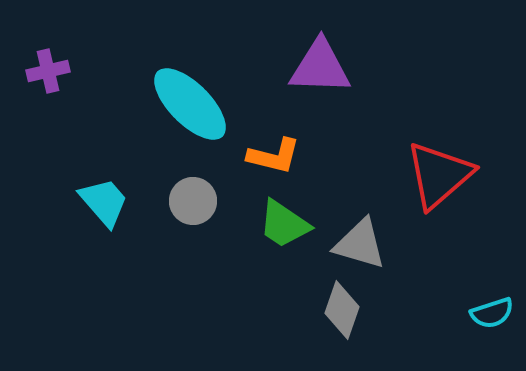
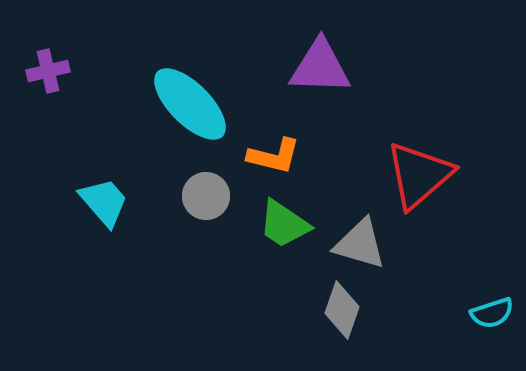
red triangle: moved 20 px left
gray circle: moved 13 px right, 5 px up
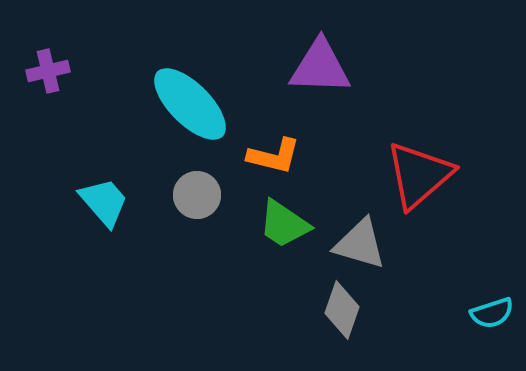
gray circle: moved 9 px left, 1 px up
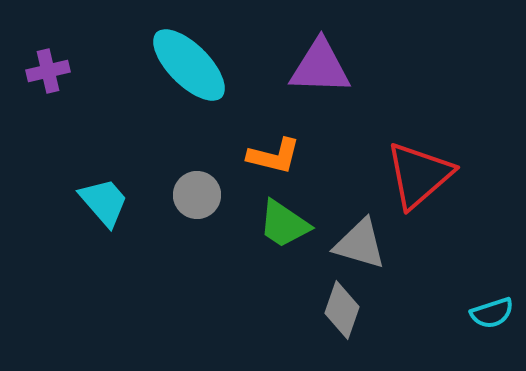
cyan ellipse: moved 1 px left, 39 px up
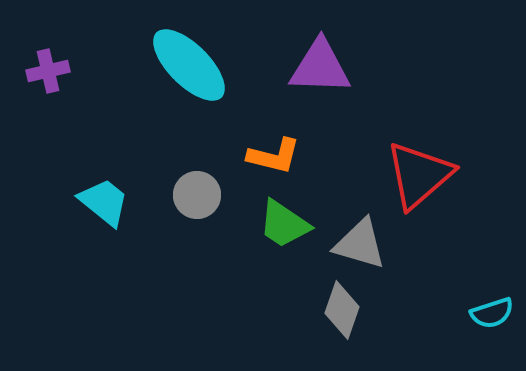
cyan trapezoid: rotated 10 degrees counterclockwise
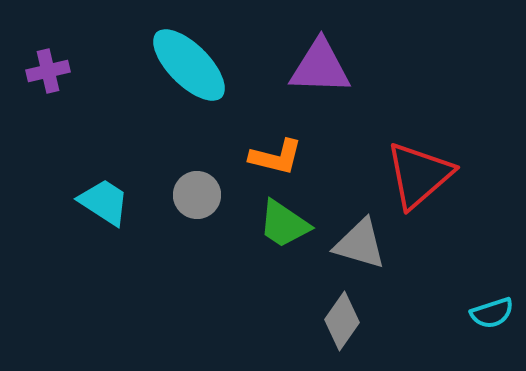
orange L-shape: moved 2 px right, 1 px down
cyan trapezoid: rotated 6 degrees counterclockwise
gray diamond: moved 11 px down; rotated 16 degrees clockwise
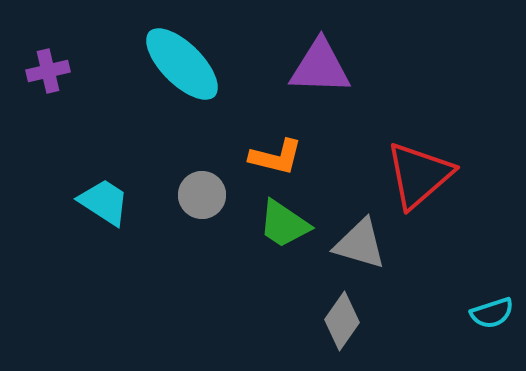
cyan ellipse: moved 7 px left, 1 px up
gray circle: moved 5 px right
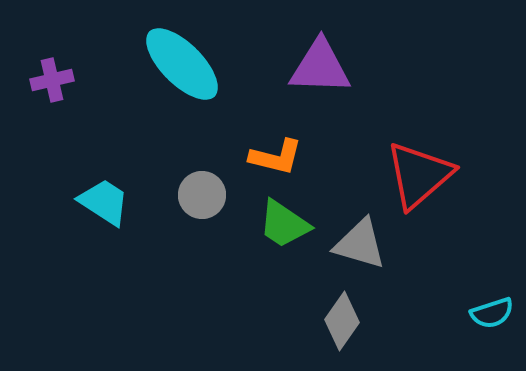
purple cross: moved 4 px right, 9 px down
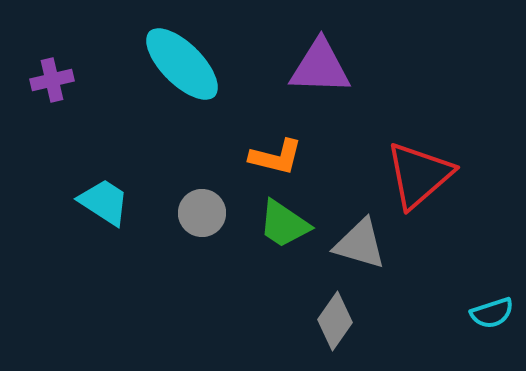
gray circle: moved 18 px down
gray diamond: moved 7 px left
